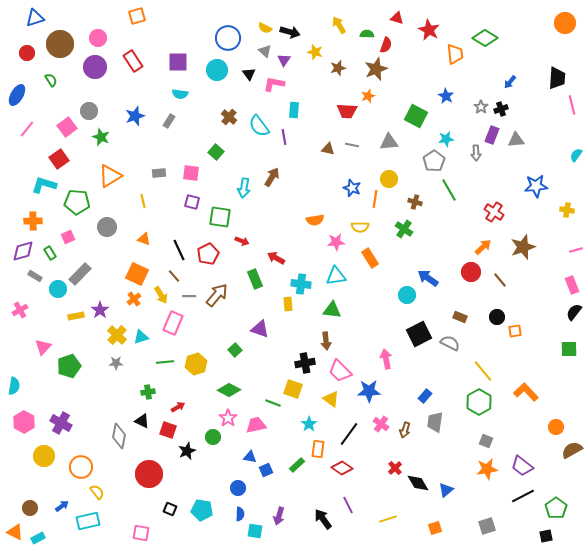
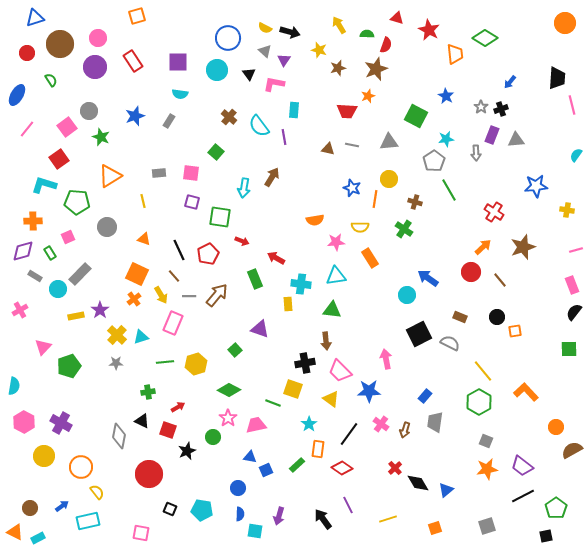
yellow star at (315, 52): moved 4 px right, 2 px up
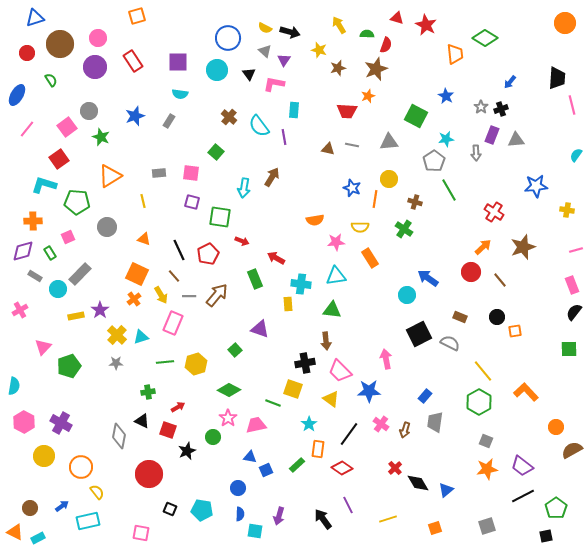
red star at (429, 30): moved 3 px left, 5 px up
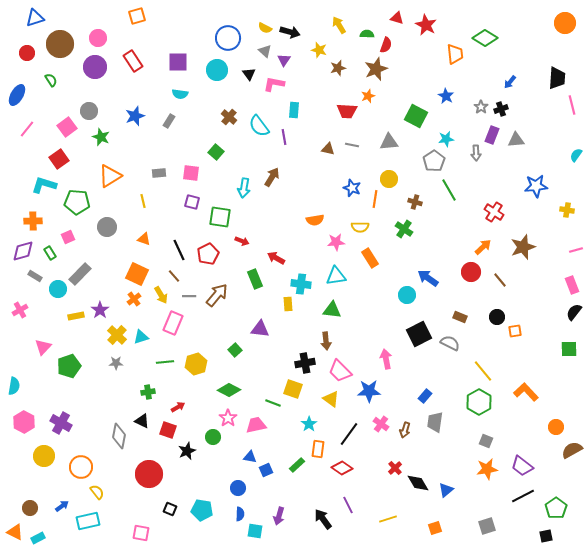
purple triangle at (260, 329): rotated 12 degrees counterclockwise
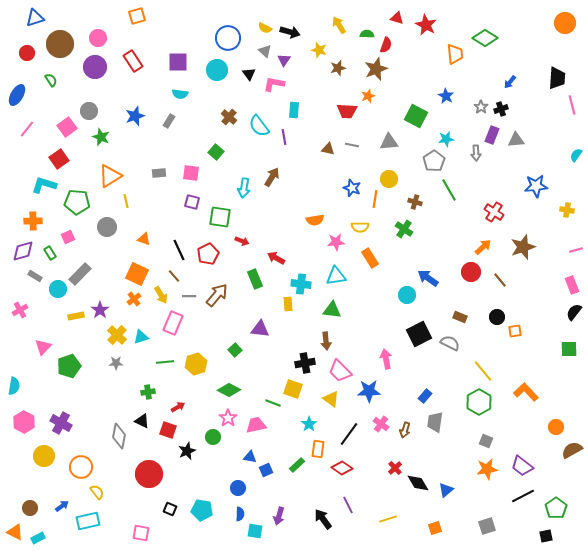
yellow line at (143, 201): moved 17 px left
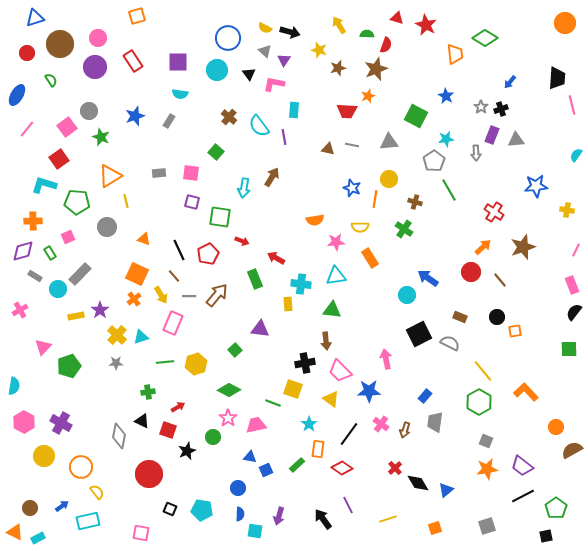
pink line at (576, 250): rotated 48 degrees counterclockwise
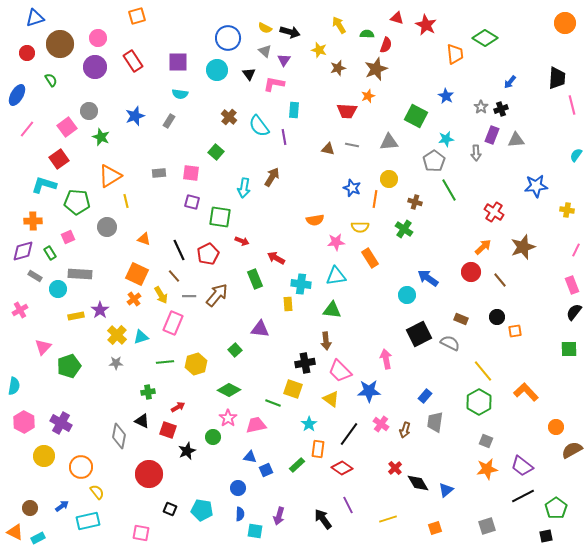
gray rectangle at (80, 274): rotated 50 degrees clockwise
brown rectangle at (460, 317): moved 1 px right, 2 px down
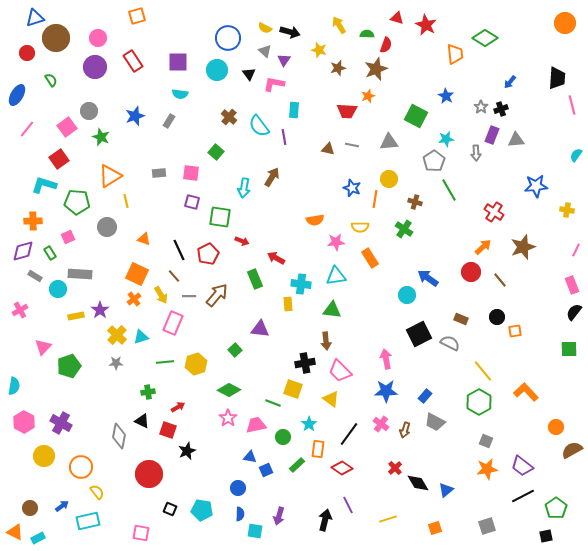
brown circle at (60, 44): moved 4 px left, 6 px up
blue star at (369, 391): moved 17 px right
gray trapezoid at (435, 422): rotated 70 degrees counterclockwise
green circle at (213, 437): moved 70 px right
black arrow at (323, 519): moved 2 px right, 1 px down; rotated 50 degrees clockwise
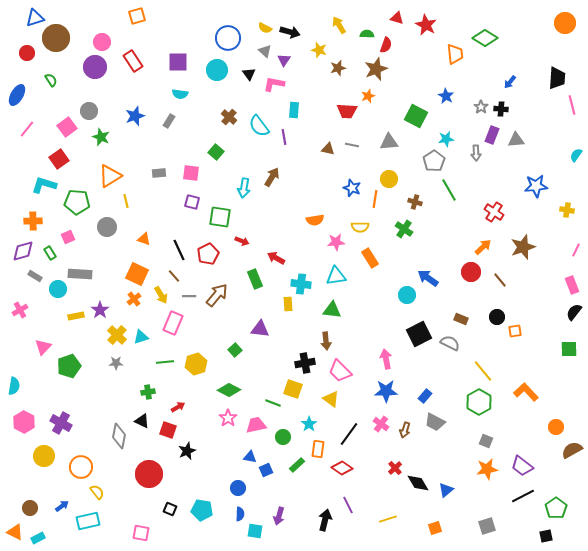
pink circle at (98, 38): moved 4 px right, 4 px down
black cross at (501, 109): rotated 24 degrees clockwise
